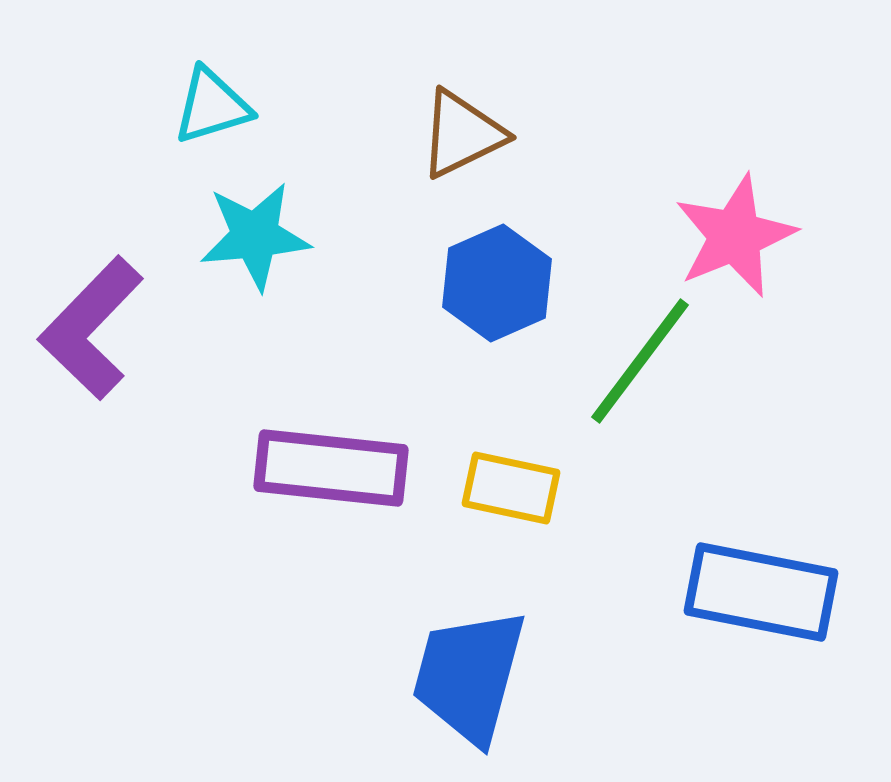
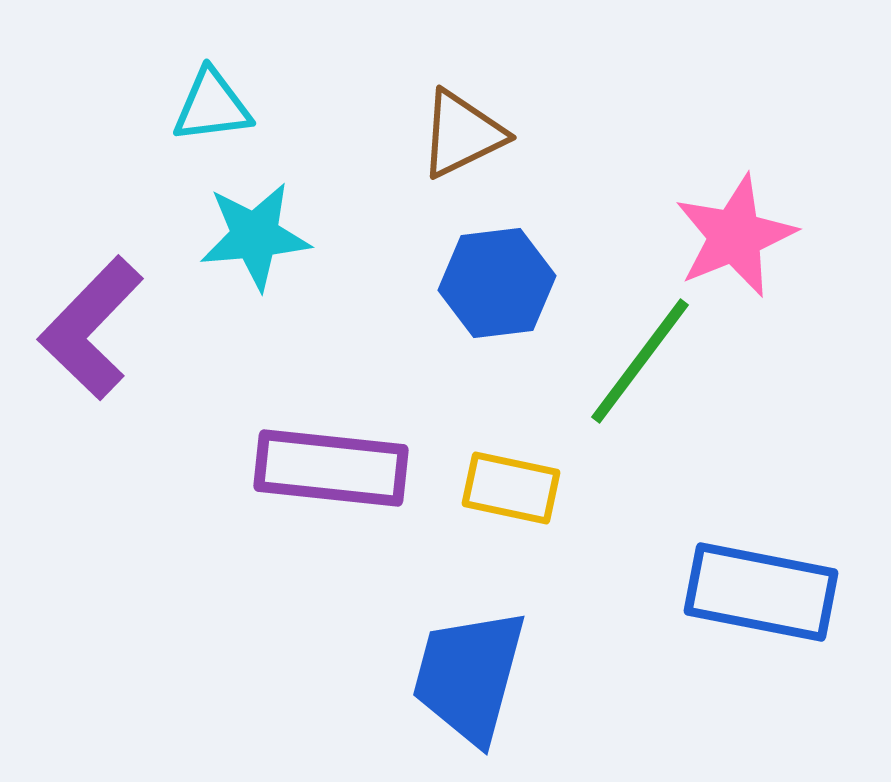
cyan triangle: rotated 10 degrees clockwise
blue hexagon: rotated 17 degrees clockwise
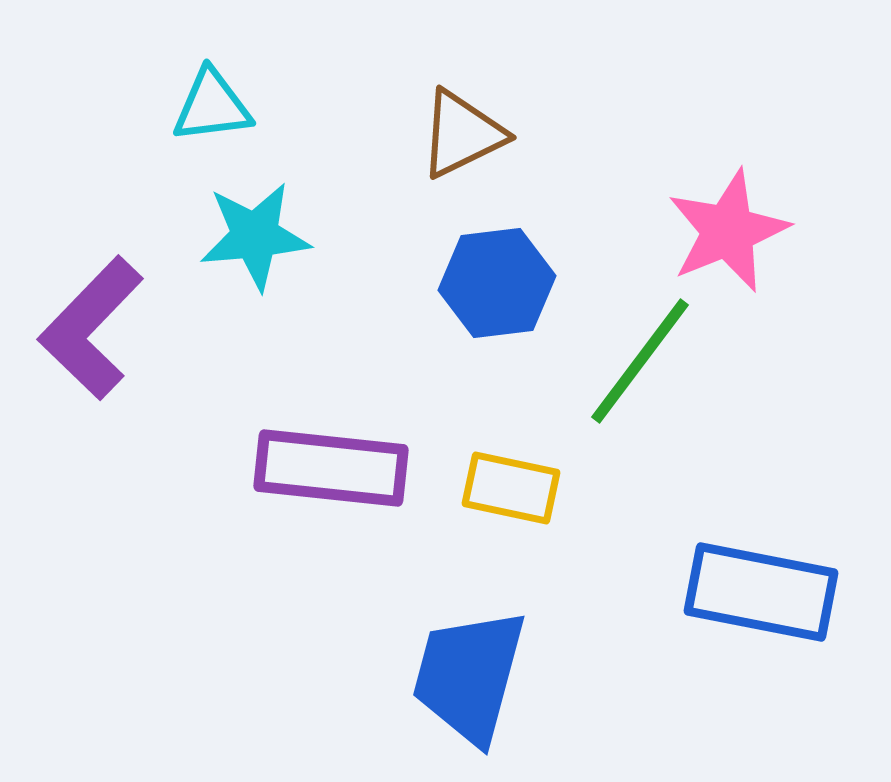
pink star: moved 7 px left, 5 px up
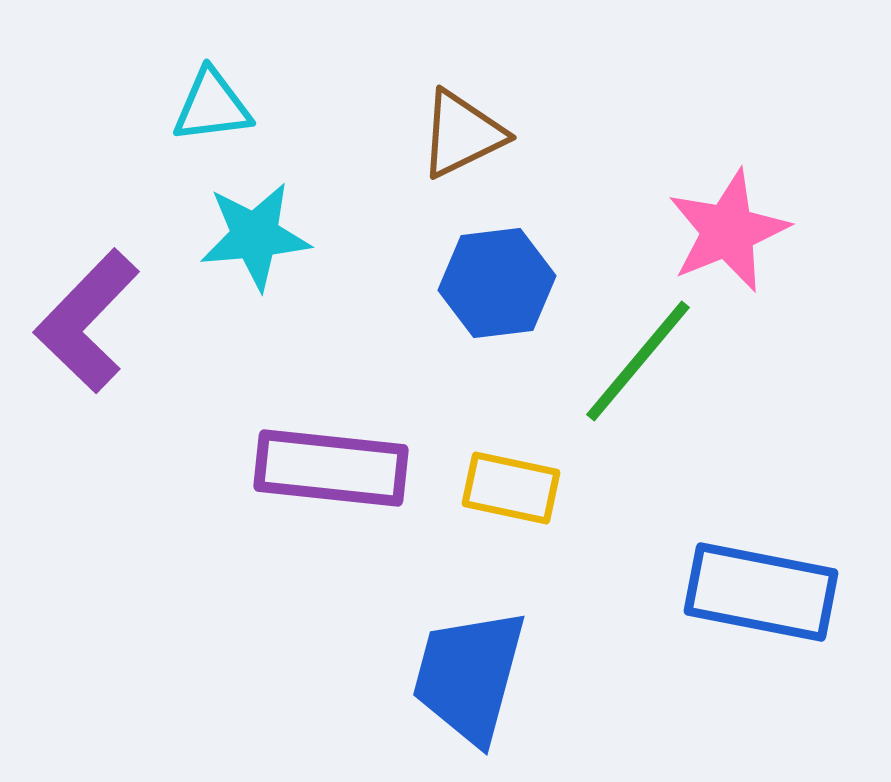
purple L-shape: moved 4 px left, 7 px up
green line: moved 2 px left; rotated 3 degrees clockwise
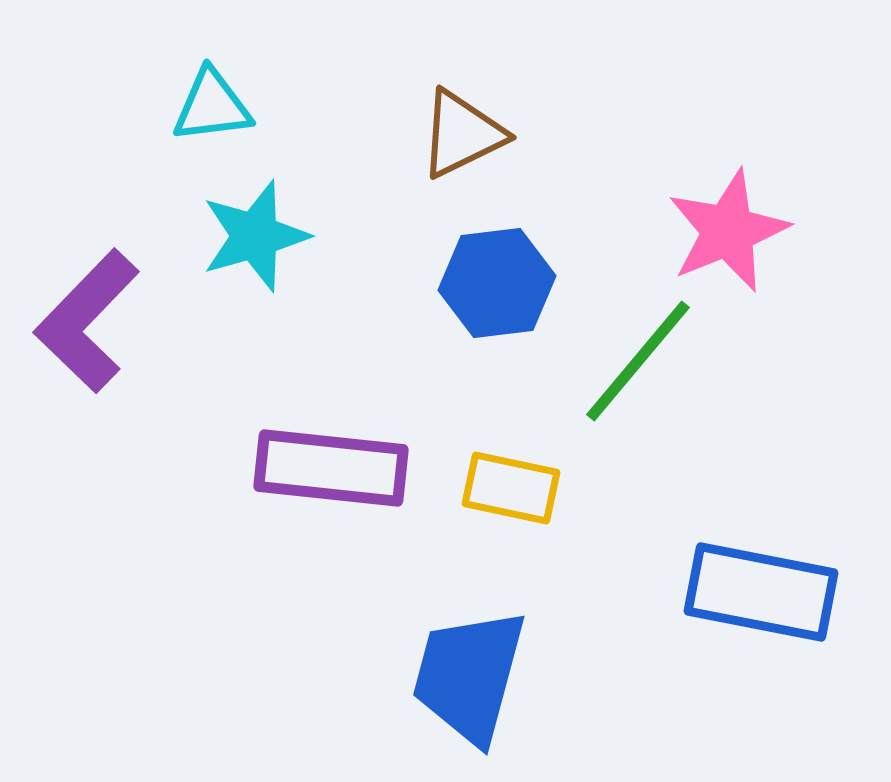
cyan star: rotated 11 degrees counterclockwise
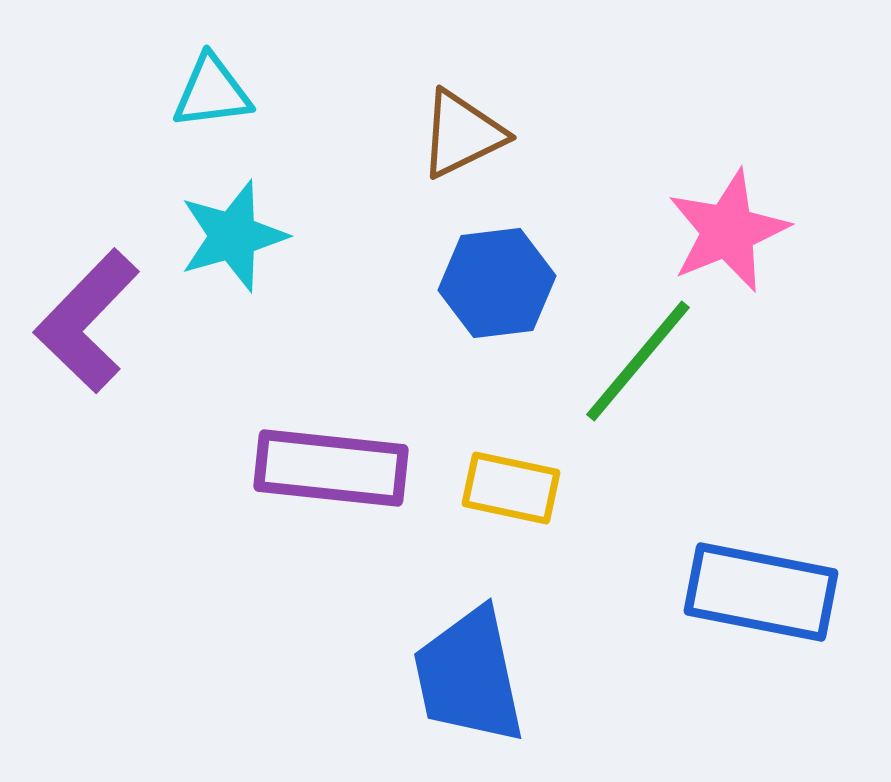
cyan triangle: moved 14 px up
cyan star: moved 22 px left
blue trapezoid: rotated 27 degrees counterclockwise
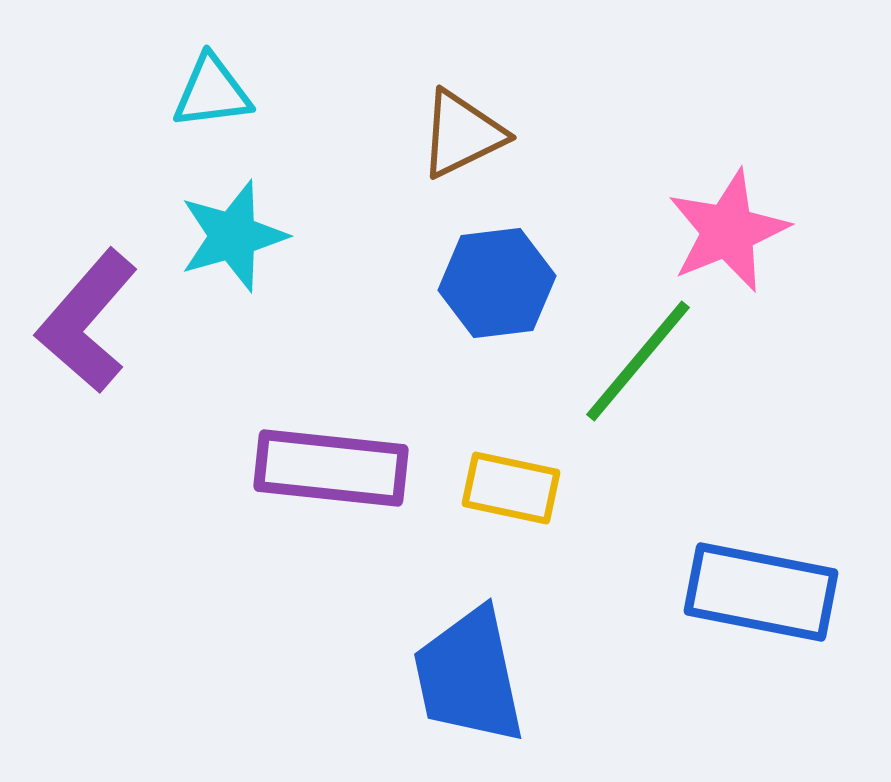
purple L-shape: rotated 3 degrees counterclockwise
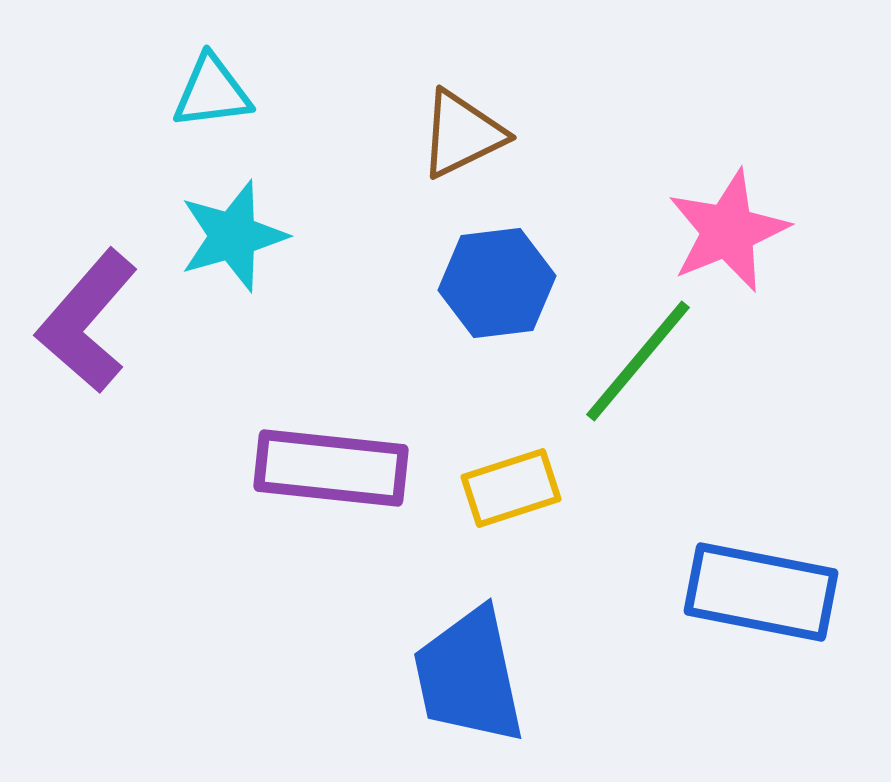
yellow rectangle: rotated 30 degrees counterclockwise
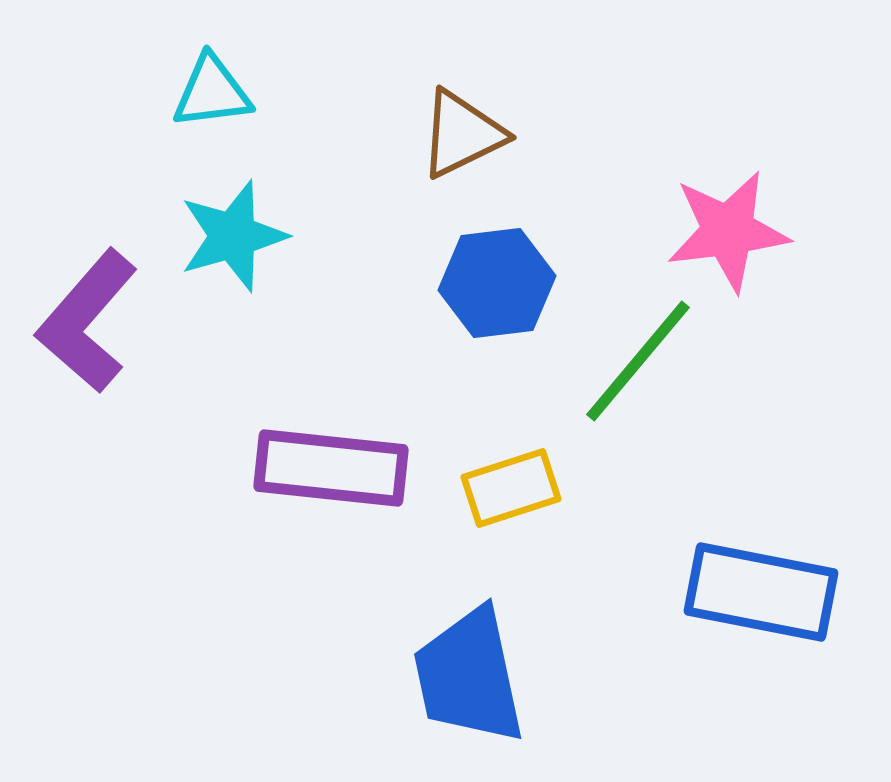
pink star: rotated 15 degrees clockwise
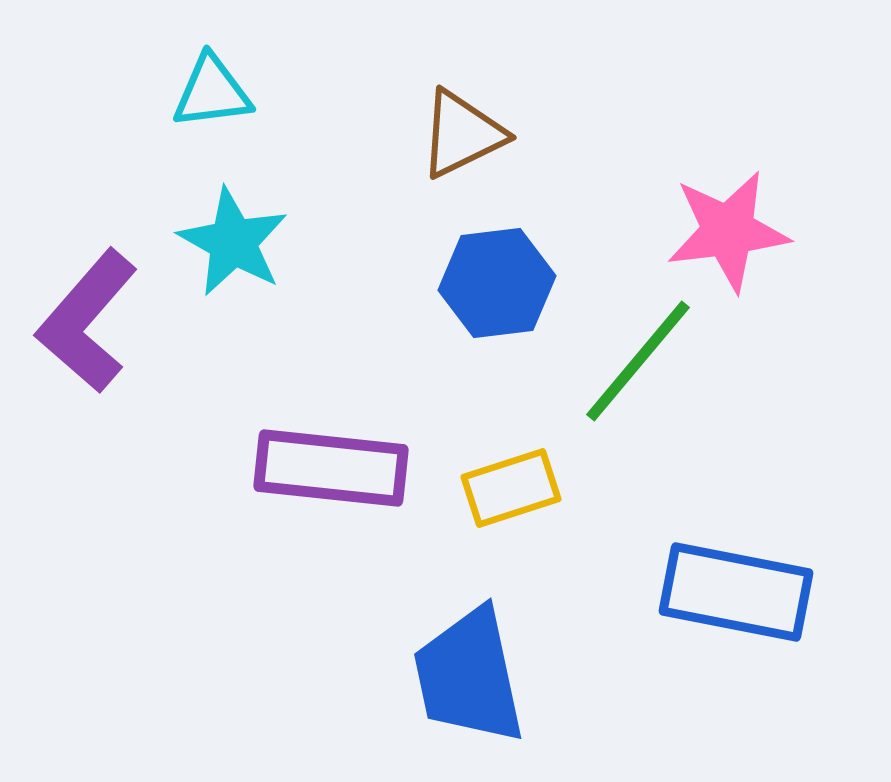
cyan star: moved 6 px down; rotated 27 degrees counterclockwise
blue rectangle: moved 25 px left
